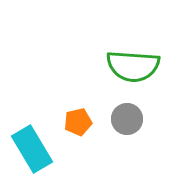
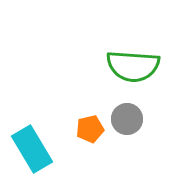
orange pentagon: moved 12 px right, 7 px down
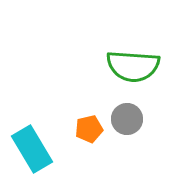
orange pentagon: moved 1 px left
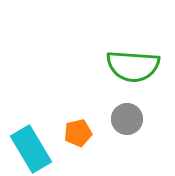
orange pentagon: moved 11 px left, 4 px down
cyan rectangle: moved 1 px left
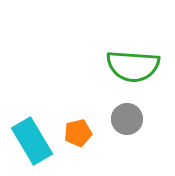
cyan rectangle: moved 1 px right, 8 px up
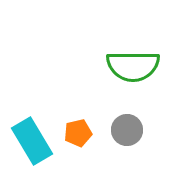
green semicircle: rotated 4 degrees counterclockwise
gray circle: moved 11 px down
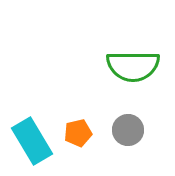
gray circle: moved 1 px right
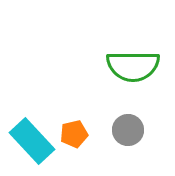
orange pentagon: moved 4 px left, 1 px down
cyan rectangle: rotated 12 degrees counterclockwise
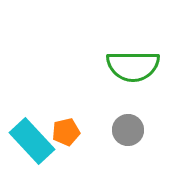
orange pentagon: moved 8 px left, 2 px up
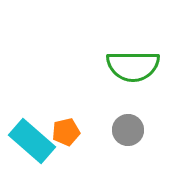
cyan rectangle: rotated 6 degrees counterclockwise
